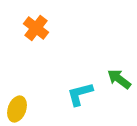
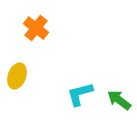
green arrow: moved 21 px down
yellow ellipse: moved 33 px up
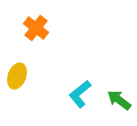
cyan L-shape: rotated 24 degrees counterclockwise
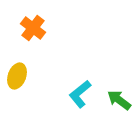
orange cross: moved 3 px left
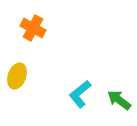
orange cross: rotated 10 degrees counterclockwise
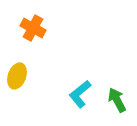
green arrow: moved 2 px left; rotated 25 degrees clockwise
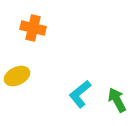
orange cross: rotated 15 degrees counterclockwise
yellow ellipse: rotated 45 degrees clockwise
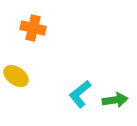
yellow ellipse: moved 1 px left; rotated 60 degrees clockwise
green arrow: moved 2 px left; rotated 110 degrees clockwise
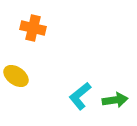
cyan L-shape: moved 2 px down
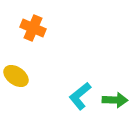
orange cross: rotated 10 degrees clockwise
green arrow: rotated 10 degrees clockwise
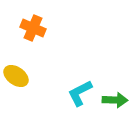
cyan L-shape: moved 3 px up; rotated 12 degrees clockwise
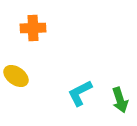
orange cross: rotated 25 degrees counterclockwise
green arrow: moved 5 px right; rotated 70 degrees clockwise
